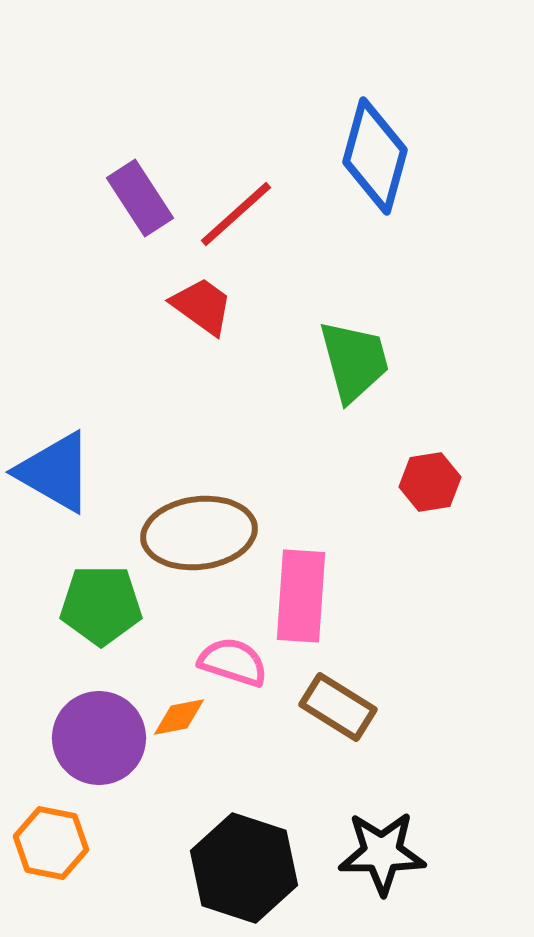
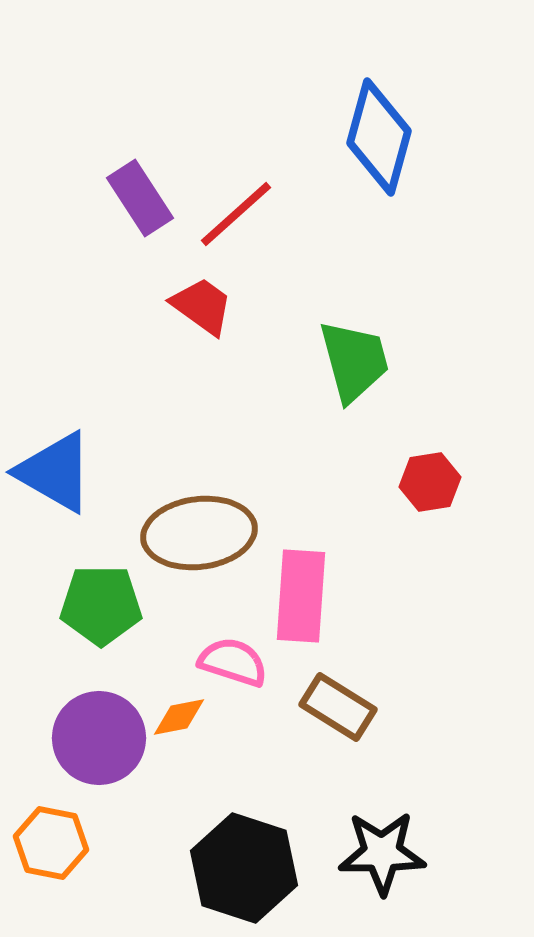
blue diamond: moved 4 px right, 19 px up
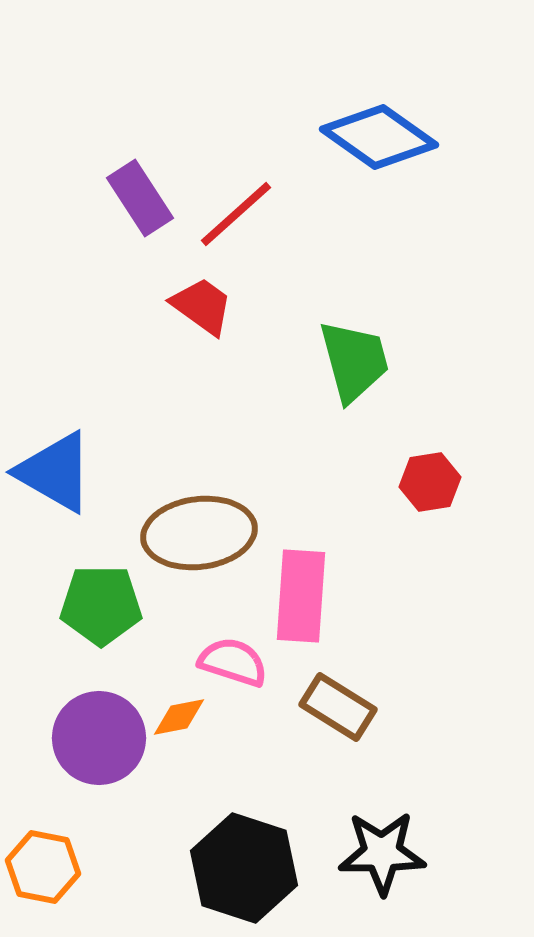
blue diamond: rotated 70 degrees counterclockwise
orange hexagon: moved 8 px left, 24 px down
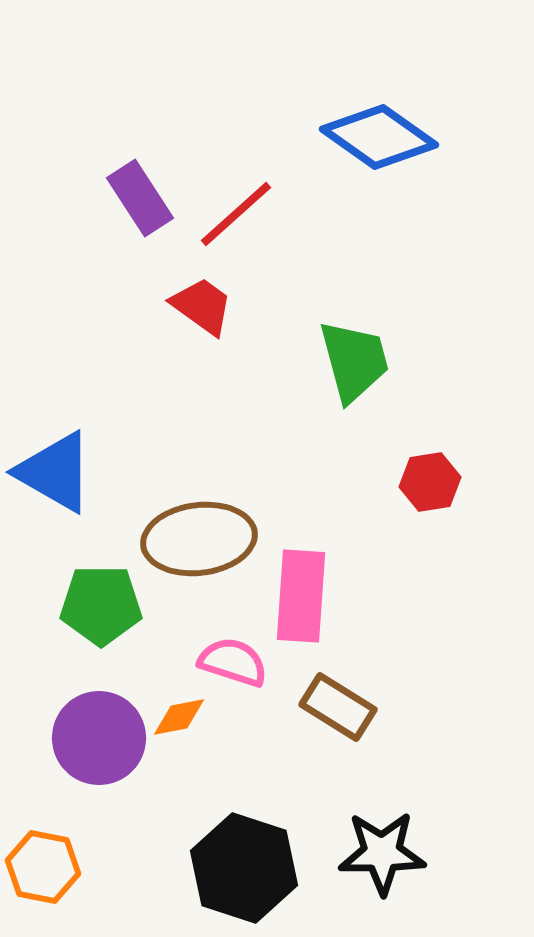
brown ellipse: moved 6 px down
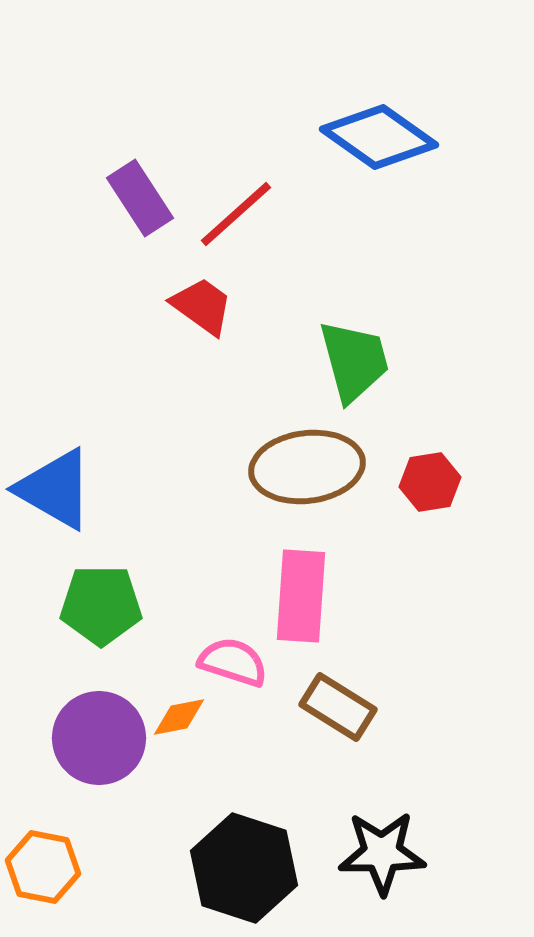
blue triangle: moved 17 px down
brown ellipse: moved 108 px right, 72 px up
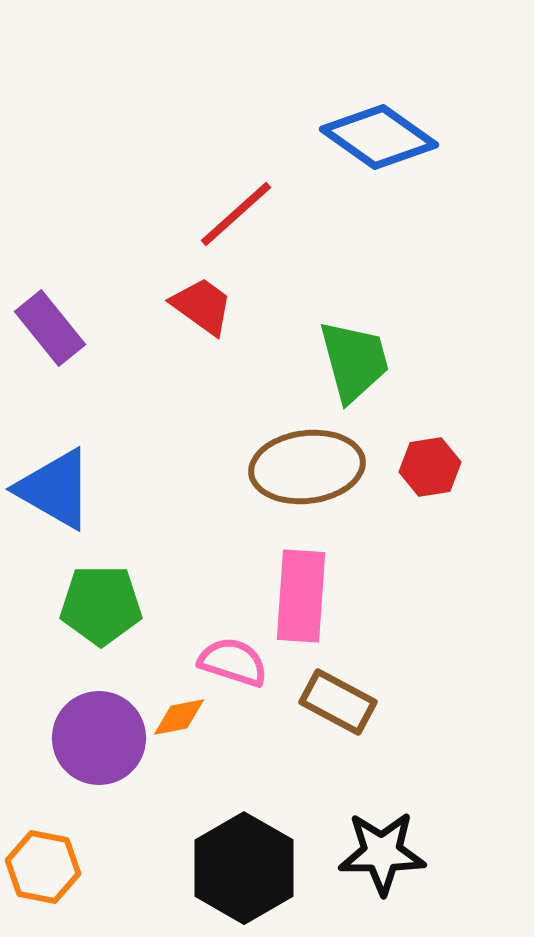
purple rectangle: moved 90 px left, 130 px down; rotated 6 degrees counterclockwise
red hexagon: moved 15 px up
brown rectangle: moved 5 px up; rotated 4 degrees counterclockwise
black hexagon: rotated 12 degrees clockwise
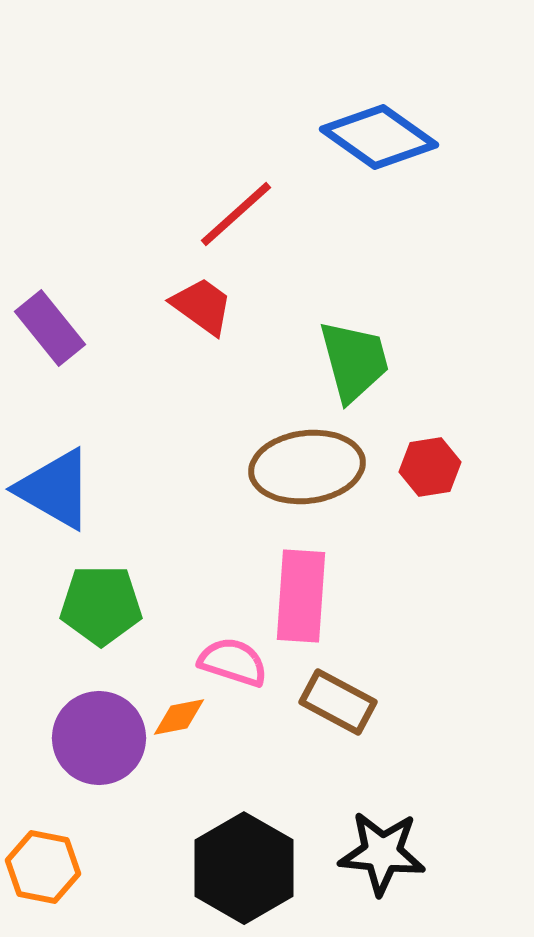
black star: rotated 6 degrees clockwise
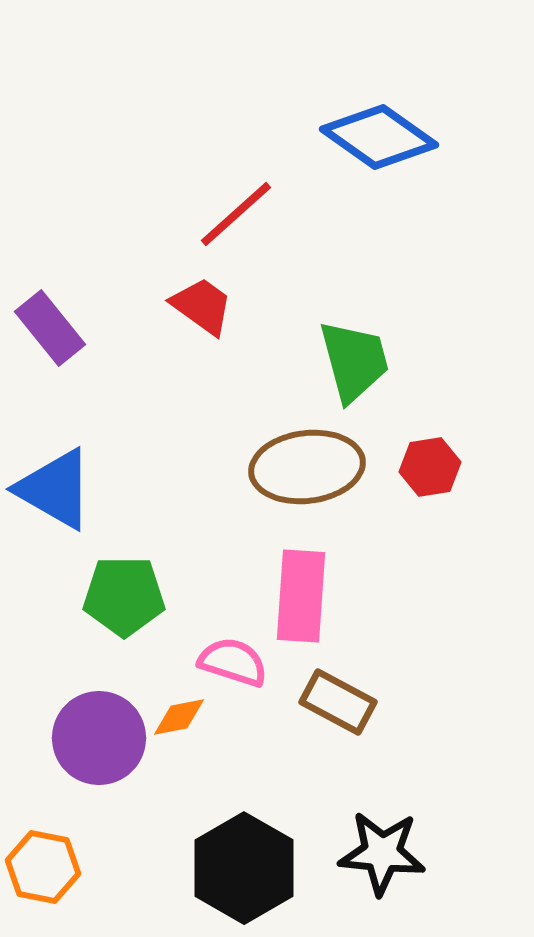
green pentagon: moved 23 px right, 9 px up
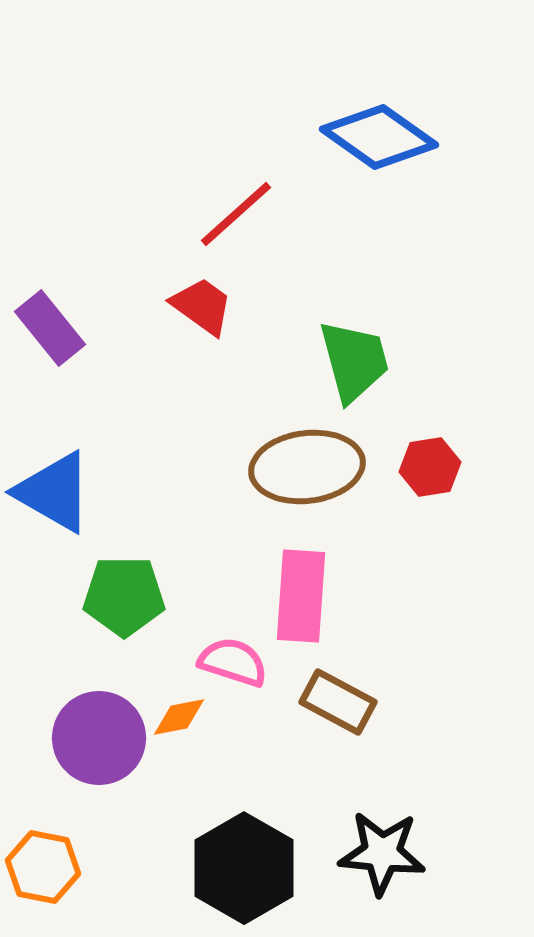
blue triangle: moved 1 px left, 3 px down
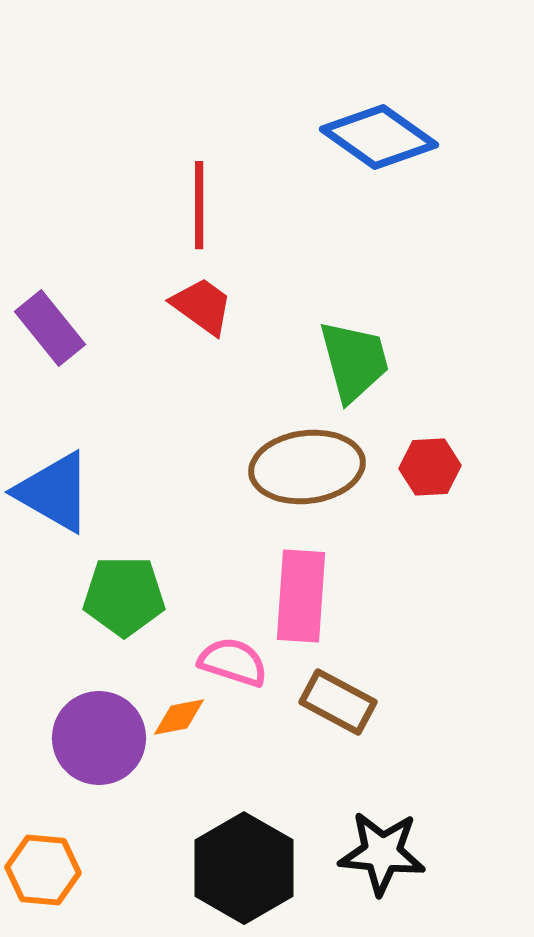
red line: moved 37 px left, 9 px up; rotated 48 degrees counterclockwise
red hexagon: rotated 6 degrees clockwise
orange hexagon: moved 3 px down; rotated 6 degrees counterclockwise
